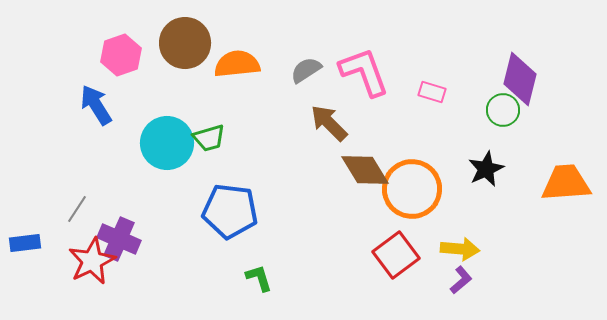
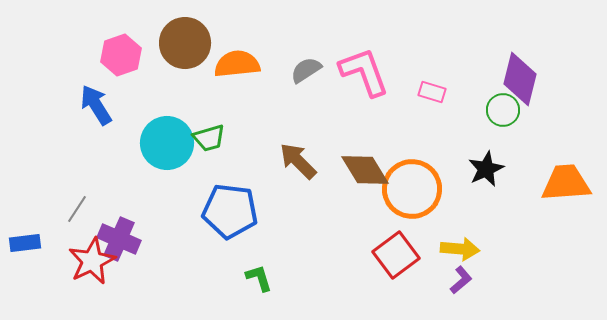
brown arrow: moved 31 px left, 38 px down
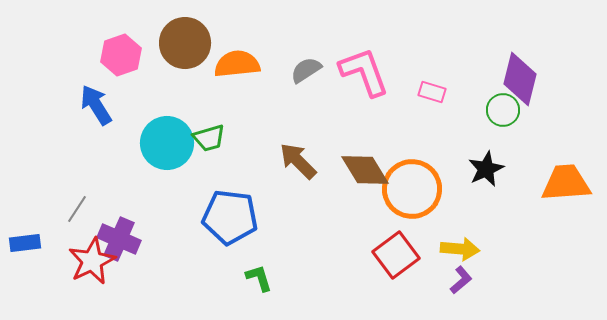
blue pentagon: moved 6 px down
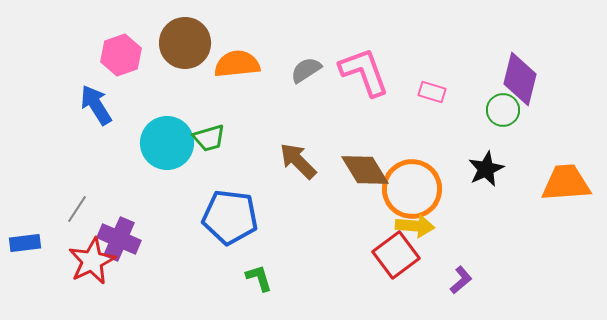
yellow arrow: moved 45 px left, 23 px up
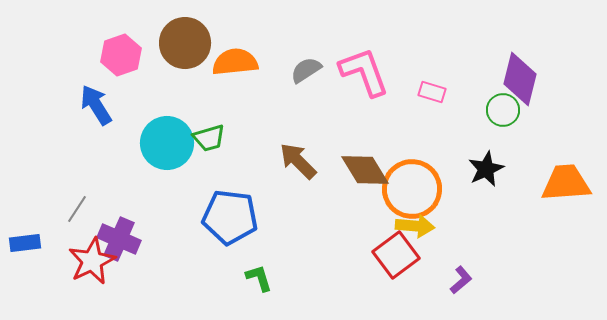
orange semicircle: moved 2 px left, 2 px up
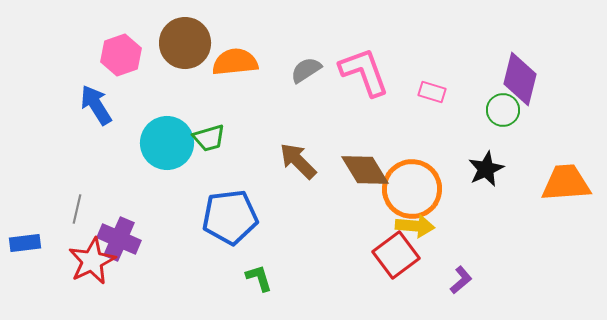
gray line: rotated 20 degrees counterclockwise
blue pentagon: rotated 14 degrees counterclockwise
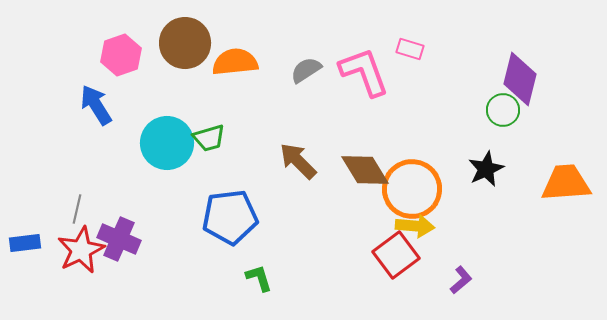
pink rectangle: moved 22 px left, 43 px up
red star: moved 11 px left, 11 px up
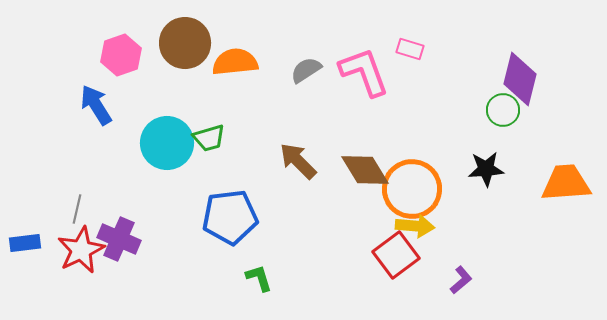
black star: rotated 21 degrees clockwise
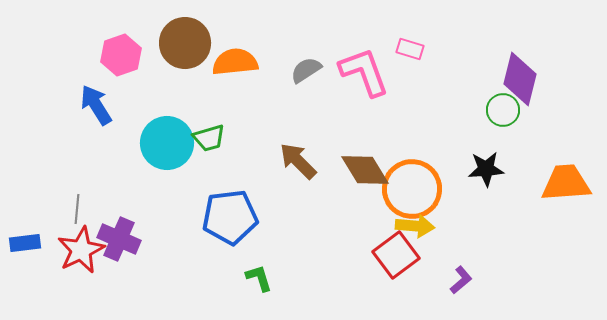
gray line: rotated 8 degrees counterclockwise
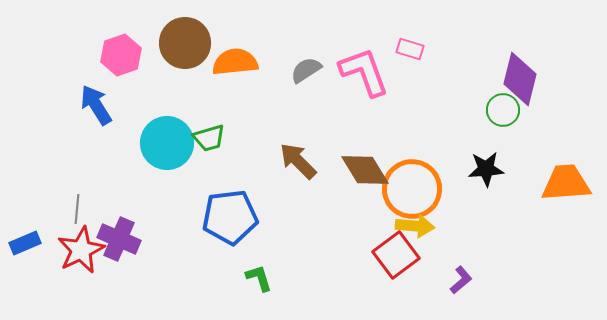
blue rectangle: rotated 16 degrees counterclockwise
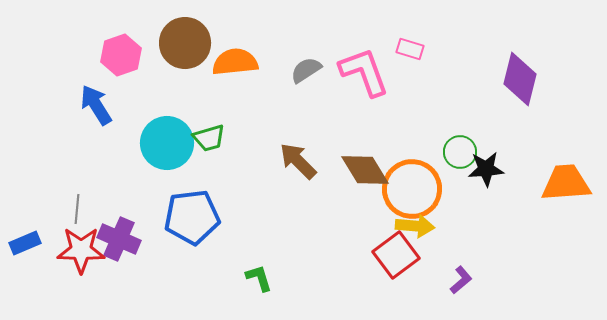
green circle: moved 43 px left, 42 px down
blue pentagon: moved 38 px left
red star: rotated 27 degrees clockwise
